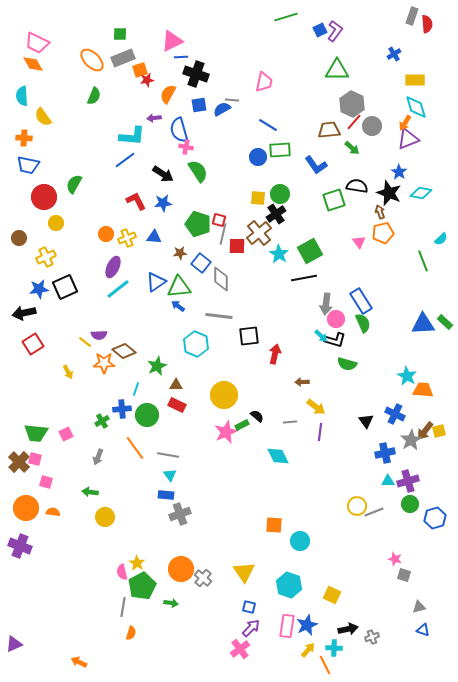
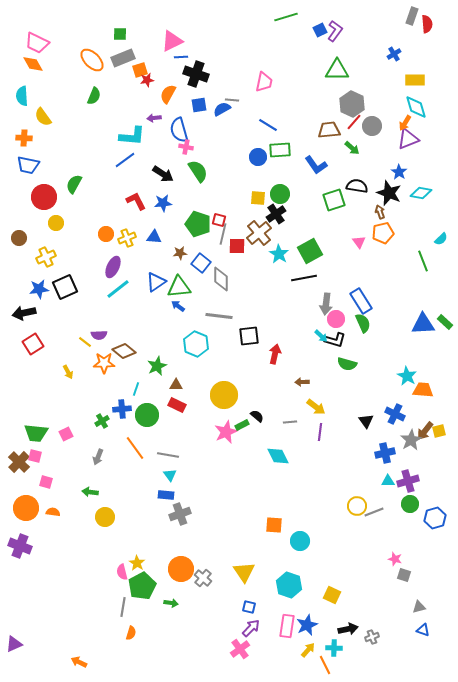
pink square at (35, 459): moved 3 px up
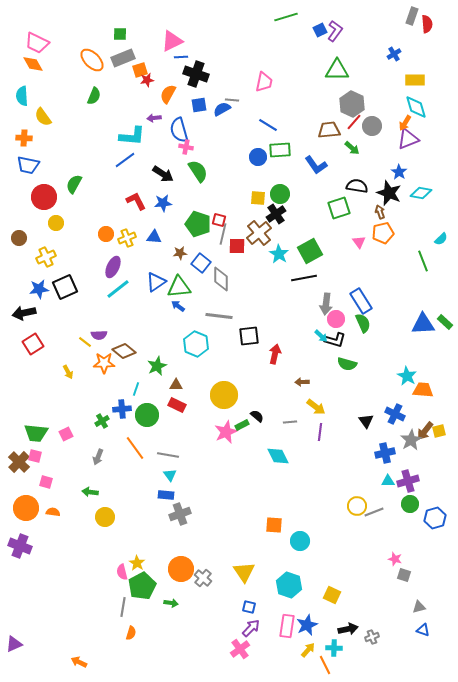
green square at (334, 200): moved 5 px right, 8 px down
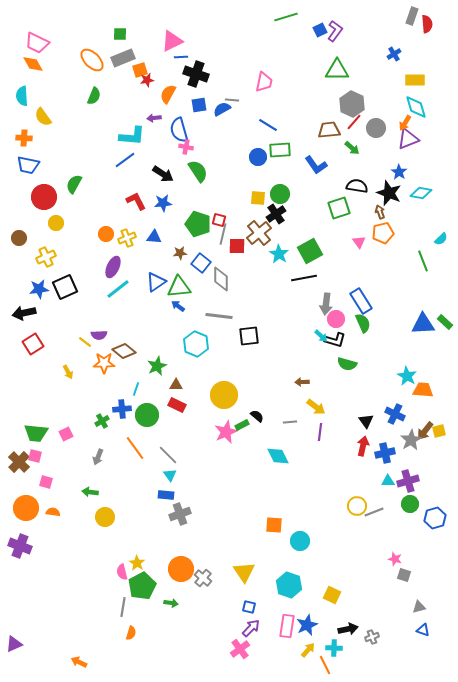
gray circle at (372, 126): moved 4 px right, 2 px down
red arrow at (275, 354): moved 88 px right, 92 px down
gray line at (168, 455): rotated 35 degrees clockwise
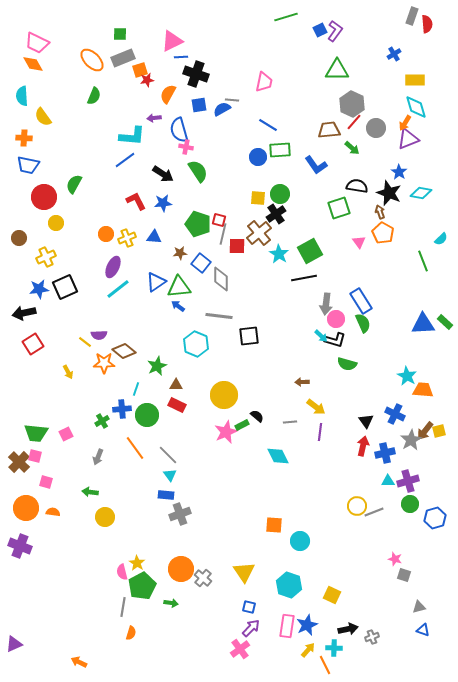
orange pentagon at (383, 233): rotated 30 degrees counterclockwise
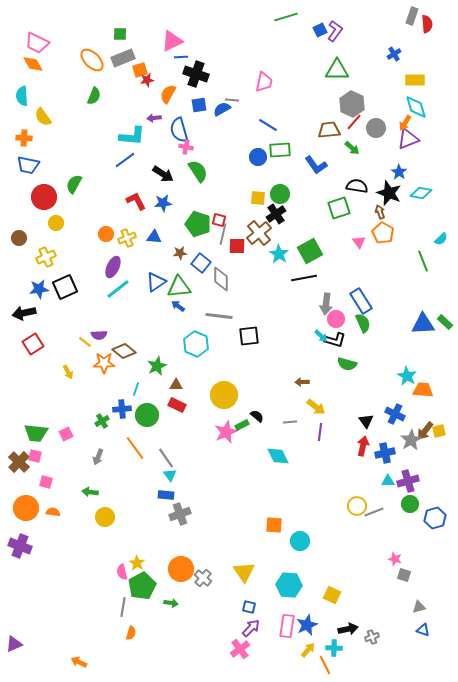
gray line at (168, 455): moved 2 px left, 3 px down; rotated 10 degrees clockwise
cyan hexagon at (289, 585): rotated 15 degrees counterclockwise
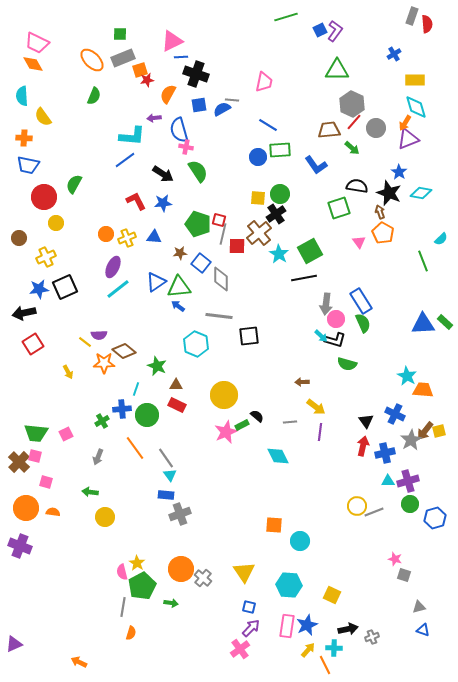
green star at (157, 366): rotated 24 degrees counterclockwise
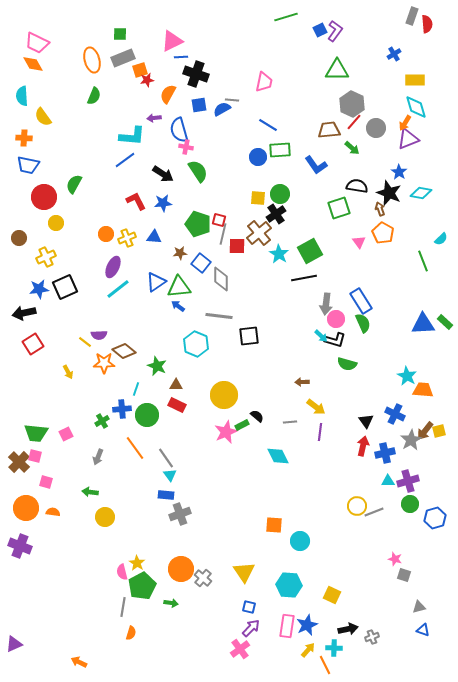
orange ellipse at (92, 60): rotated 30 degrees clockwise
brown arrow at (380, 212): moved 3 px up
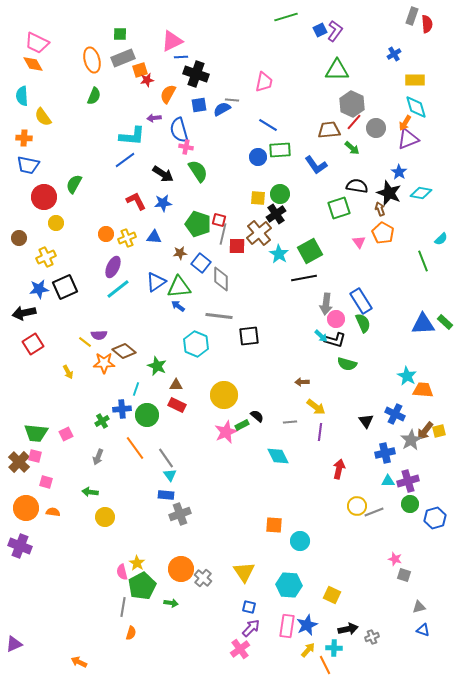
red arrow at (363, 446): moved 24 px left, 23 px down
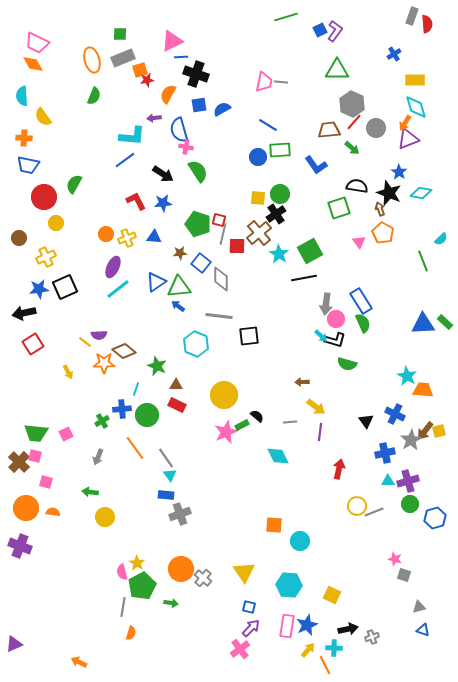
gray line at (232, 100): moved 49 px right, 18 px up
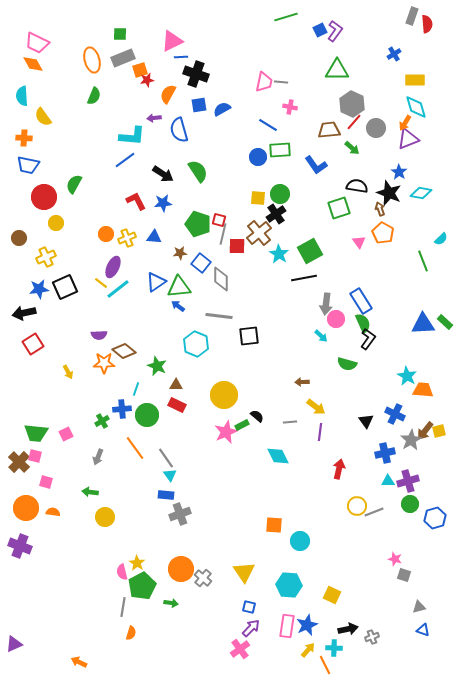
pink cross at (186, 147): moved 104 px right, 40 px up
black L-shape at (335, 340): moved 33 px right, 1 px up; rotated 70 degrees counterclockwise
yellow line at (85, 342): moved 16 px right, 59 px up
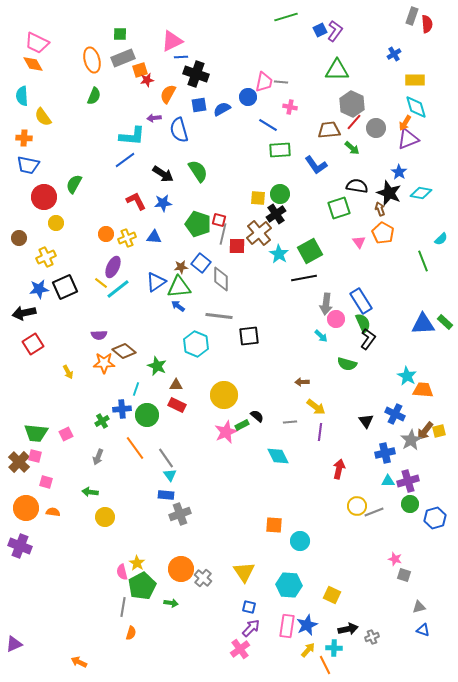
blue circle at (258, 157): moved 10 px left, 60 px up
brown star at (180, 253): moved 1 px right, 14 px down
